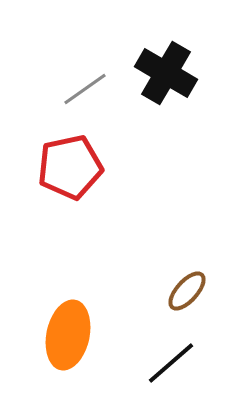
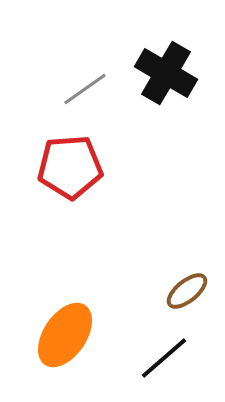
red pentagon: rotated 8 degrees clockwise
brown ellipse: rotated 9 degrees clockwise
orange ellipse: moved 3 px left; rotated 22 degrees clockwise
black line: moved 7 px left, 5 px up
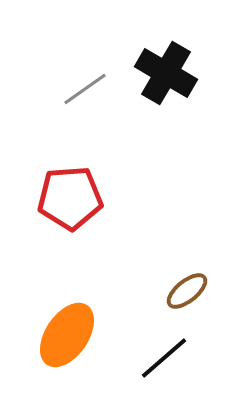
red pentagon: moved 31 px down
orange ellipse: moved 2 px right
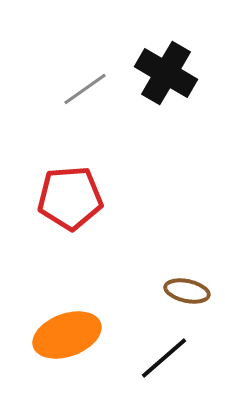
brown ellipse: rotated 51 degrees clockwise
orange ellipse: rotated 36 degrees clockwise
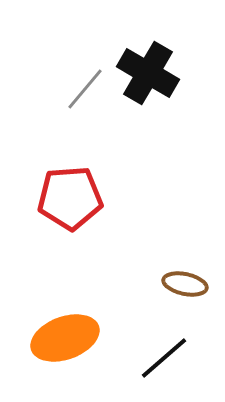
black cross: moved 18 px left
gray line: rotated 15 degrees counterclockwise
brown ellipse: moved 2 px left, 7 px up
orange ellipse: moved 2 px left, 3 px down
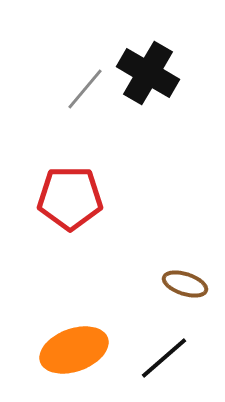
red pentagon: rotated 4 degrees clockwise
brown ellipse: rotated 6 degrees clockwise
orange ellipse: moved 9 px right, 12 px down
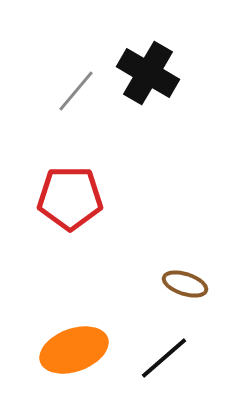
gray line: moved 9 px left, 2 px down
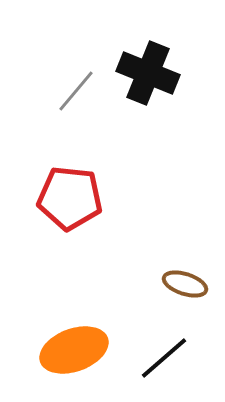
black cross: rotated 8 degrees counterclockwise
red pentagon: rotated 6 degrees clockwise
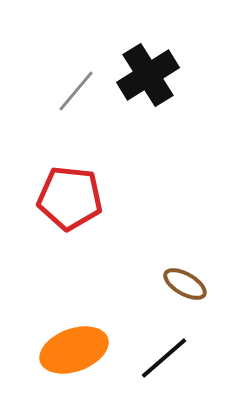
black cross: moved 2 px down; rotated 36 degrees clockwise
brown ellipse: rotated 12 degrees clockwise
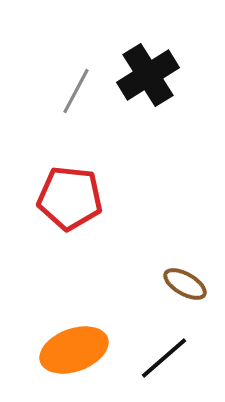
gray line: rotated 12 degrees counterclockwise
